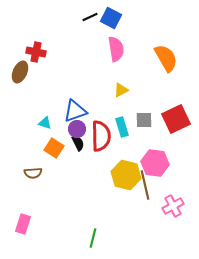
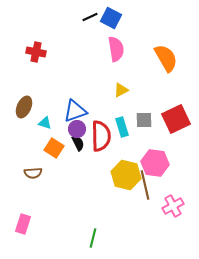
brown ellipse: moved 4 px right, 35 px down
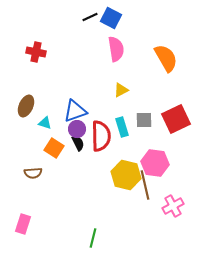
brown ellipse: moved 2 px right, 1 px up
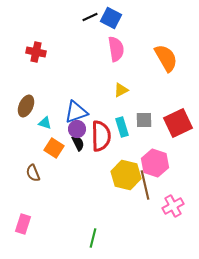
blue triangle: moved 1 px right, 1 px down
red square: moved 2 px right, 4 px down
pink hexagon: rotated 12 degrees clockwise
brown semicircle: rotated 72 degrees clockwise
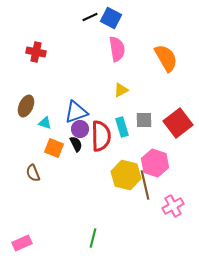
pink semicircle: moved 1 px right
red square: rotated 12 degrees counterclockwise
purple circle: moved 3 px right
black semicircle: moved 2 px left, 1 px down
orange square: rotated 12 degrees counterclockwise
pink rectangle: moved 1 px left, 19 px down; rotated 48 degrees clockwise
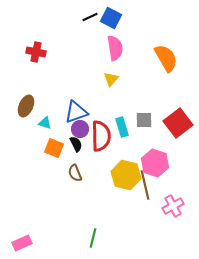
pink semicircle: moved 2 px left, 1 px up
yellow triangle: moved 10 px left, 11 px up; rotated 21 degrees counterclockwise
brown semicircle: moved 42 px right
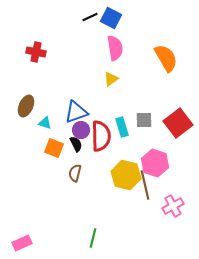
yellow triangle: rotated 14 degrees clockwise
purple circle: moved 1 px right, 1 px down
brown semicircle: rotated 36 degrees clockwise
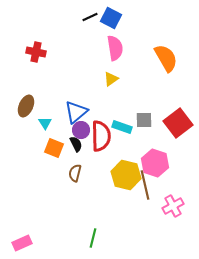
blue triangle: rotated 20 degrees counterclockwise
cyan triangle: rotated 40 degrees clockwise
cyan rectangle: rotated 54 degrees counterclockwise
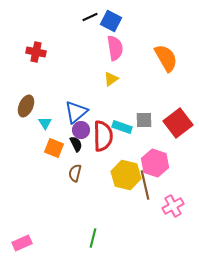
blue square: moved 3 px down
red semicircle: moved 2 px right
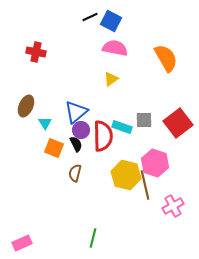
pink semicircle: rotated 70 degrees counterclockwise
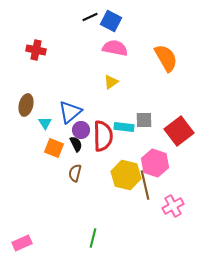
red cross: moved 2 px up
yellow triangle: moved 3 px down
brown ellipse: moved 1 px up; rotated 10 degrees counterclockwise
blue triangle: moved 6 px left
red square: moved 1 px right, 8 px down
cyan rectangle: moved 2 px right; rotated 12 degrees counterclockwise
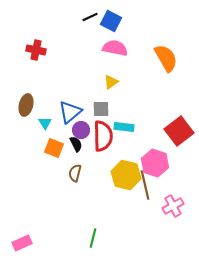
gray square: moved 43 px left, 11 px up
